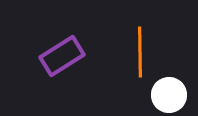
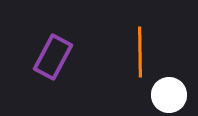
purple rectangle: moved 9 px left, 1 px down; rotated 30 degrees counterclockwise
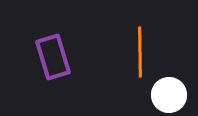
purple rectangle: rotated 45 degrees counterclockwise
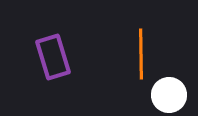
orange line: moved 1 px right, 2 px down
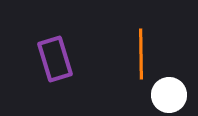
purple rectangle: moved 2 px right, 2 px down
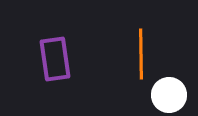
purple rectangle: rotated 9 degrees clockwise
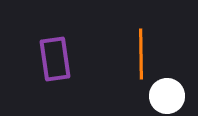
white circle: moved 2 px left, 1 px down
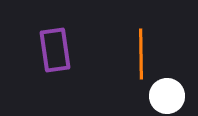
purple rectangle: moved 9 px up
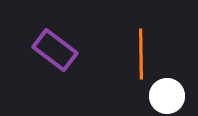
purple rectangle: rotated 45 degrees counterclockwise
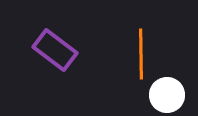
white circle: moved 1 px up
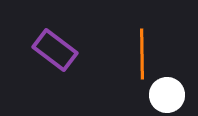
orange line: moved 1 px right
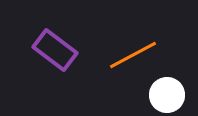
orange line: moved 9 px left, 1 px down; rotated 63 degrees clockwise
